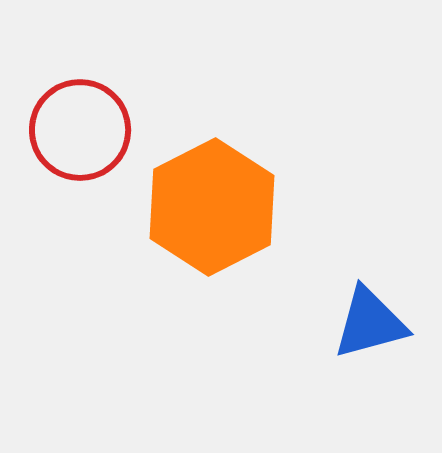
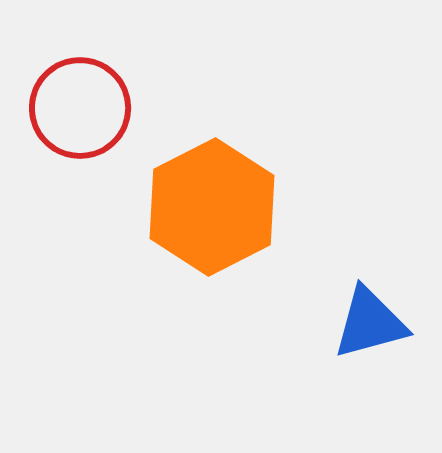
red circle: moved 22 px up
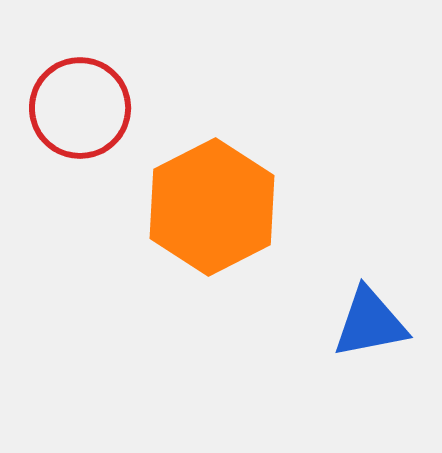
blue triangle: rotated 4 degrees clockwise
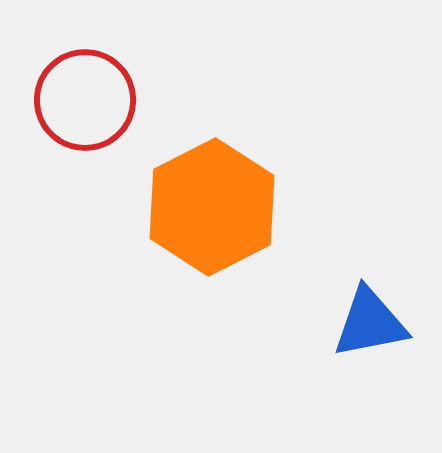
red circle: moved 5 px right, 8 px up
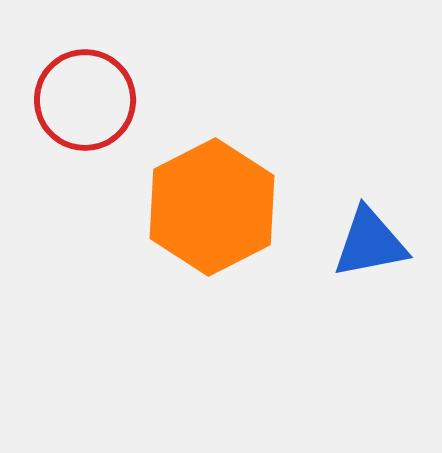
blue triangle: moved 80 px up
